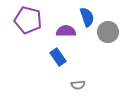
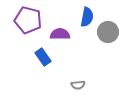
blue semicircle: rotated 30 degrees clockwise
purple semicircle: moved 6 px left, 3 px down
blue rectangle: moved 15 px left
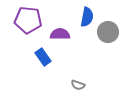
purple pentagon: rotated 8 degrees counterclockwise
gray semicircle: rotated 24 degrees clockwise
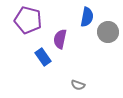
purple pentagon: rotated 8 degrees clockwise
purple semicircle: moved 5 px down; rotated 78 degrees counterclockwise
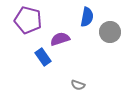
gray circle: moved 2 px right
purple semicircle: rotated 60 degrees clockwise
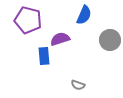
blue semicircle: moved 3 px left, 2 px up; rotated 12 degrees clockwise
gray circle: moved 8 px down
blue rectangle: moved 1 px right, 1 px up; rotated 30 degrees clockwise
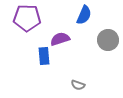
purple pentagon: moved 1 px left, 2 px up; rotated 12 degrees counterclockwise
gray circle: moved 2 px left
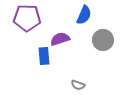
gray circle: moved 5 px left
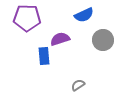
blue semicircle: rotated 42 degrees clockwise
gray semicircle: rotated 128 degrees clockwise
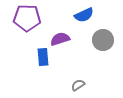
blue rectangle: moved 1 px left, 1 px down
